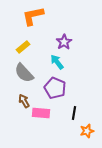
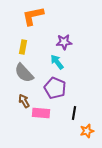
purple star: rotated 28 degrees clockwise
yellow rectangle: rotated 40 degrees counterclockwise
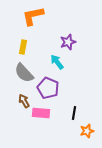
purple star: moved 4 px right; rotated 14 degrees counterclockwise
purple pentagon: moved 7 px left
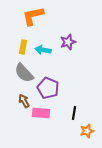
cyan arrow: moved 14 px left, 12 px up; rotated 42 degrees counterclockwise
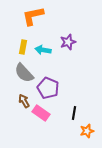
pink rectangle: rotated 30 degrees clockwise
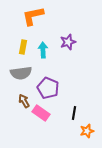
cyan arrow: rotated 77 degrees clockwise
gray semicircle: moved 3 px left; rotated 55 degrees counterclockwise
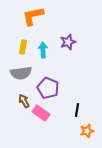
black line: moved 3 px right, 3 px up
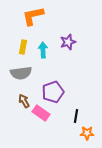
purple pentagon: moved 5 px right, 4 px down; rotated 30 degrees clockwise
black line: moved 1 px left, 6 px down
orange star: moved 2 px down; rotated 16 degrees clockwise
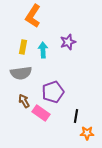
orange L-shape: rotated 45 degrees counterclockwise
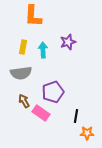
orange L-shape: rotated 30 degrees counterclockwise
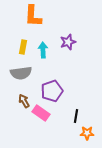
purple pentagon: moved 1 px left, 1 px up
